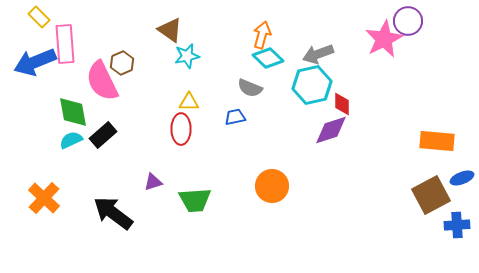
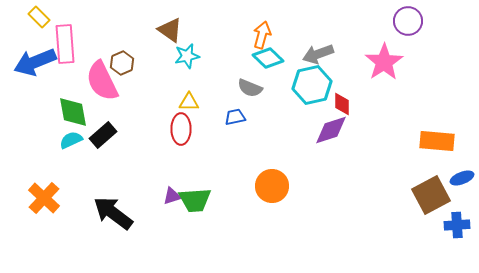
pink star: moved 23 px down; rotated 6 degrees counterclockwise
purple triangle: moved 19 px right, 14 px down
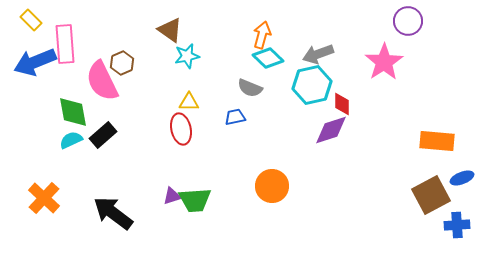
yellow rectangle: moved 8 px left, 3 px down
red ellipse: rotated 12 degrees counterclockwise
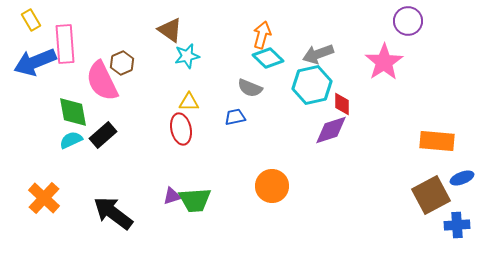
yellow rectangle: rotated 15 degrees clockwise
